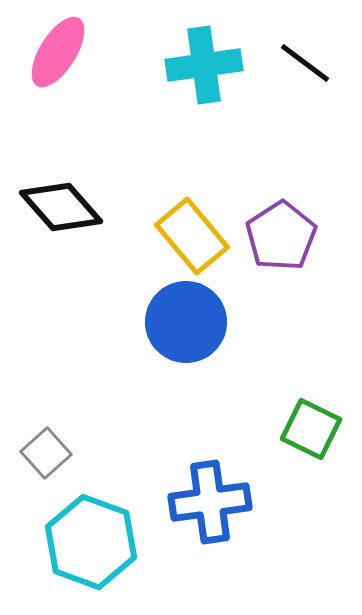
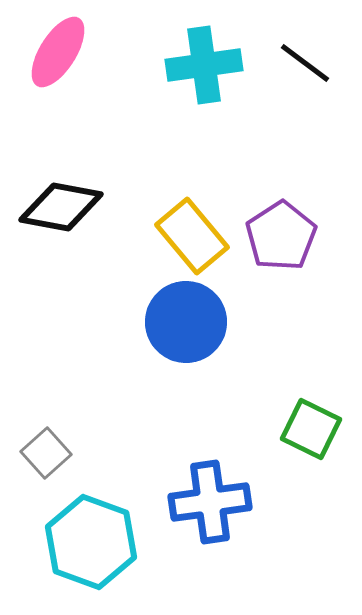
black diamond: rotated 38 degrees counterclockwise
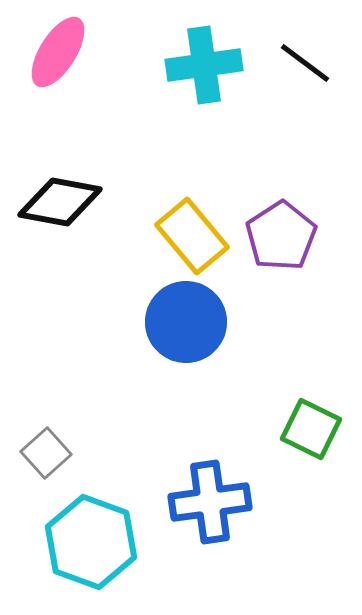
black diamond: moved 1 px left, 5 px up
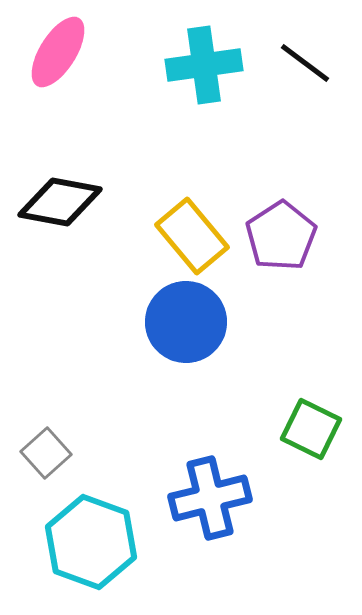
blue cross: moved 4 px up; rotated 6 degrees counterclockwise
